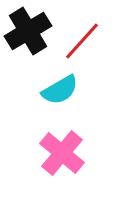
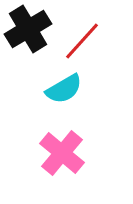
black cross: moved 2 px up
cyan semicircle: moved 4 px right, 1 px up
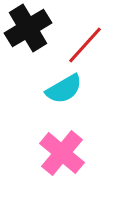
black cross: moved 1 px up
red line: moved 3 px right, 4 px down
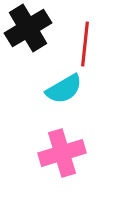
red line: moved 1 px up; rotated 36 degrees counterclockwise
pink cross: rotated 33 degrees clockwise
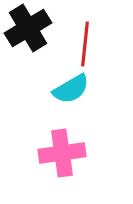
cyan semicircle: moved 7 px right
pink cross: rotated 9 degrees clockwise
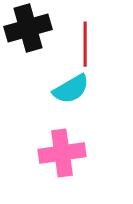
black cross: rotated 15 degrees clockwise
red line: rotated 6 degrees counterclockwise
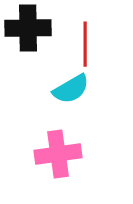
black cross: rotated 15 degrees clockwise
pink cross: moved 4 px left, 1 px down
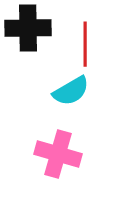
cyan semicircle: moved 2 px down
pink cross: rotated 24 degrees clockwise
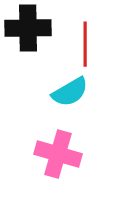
cyan semicircle: moved 1 px left, 1 px down
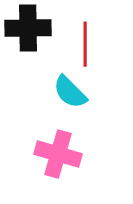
cyan semicircle: rotated 75 degrees clockwise
